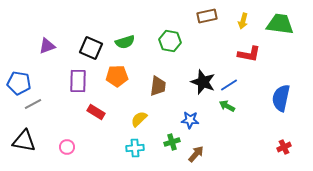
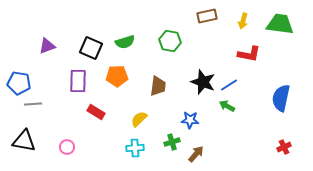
gray line: rotated 24 degrees clockwise
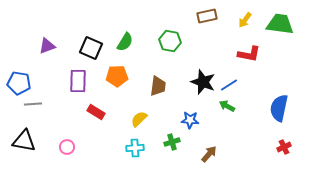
yellow arrow: moved 2 px right, 1 px up; rotated 21 degrees clockwise
green semicircle: rotated 42 degrees counterclockwise
blue semicircle: moved 2 px left, 10 px down
brown arrow: moved 13 px right
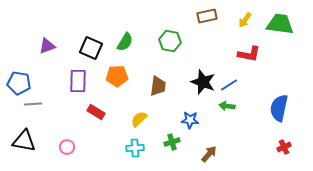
green arrow: rotated 21 degrees counterclockwise
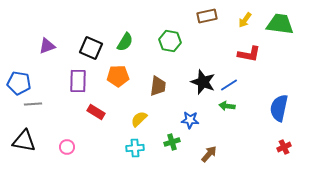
orange pentagon: moved 1 px right
